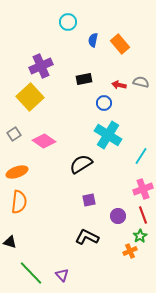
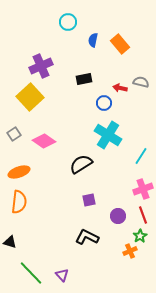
red arrow: moved 1 px right, 3 px down
orange ellipse: moved 2 px right
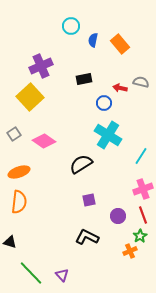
cyan circle: moved 3 px right, 4 px down
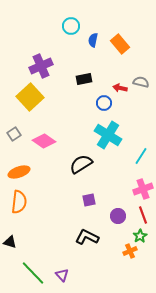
green line: moved 2 px right
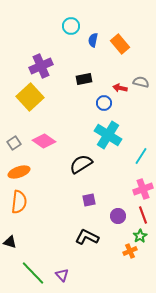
gray square: moved 9 px down
